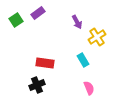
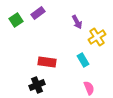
red rectangle: moved 2 px right, 1 px up
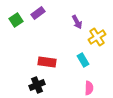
pink semicircle: rotated 24 degrees clockwise
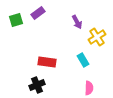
green square: rotated 16 degrees clockwise
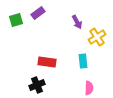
cyan rectangle: moved 1 px down; rotated 24 degrees clockwise
